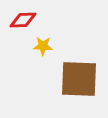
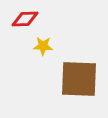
red diamond: moved 2 px right, 1 px up
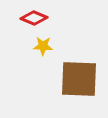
red diamond: moved 9 px right, 1 px up; rotated 24 degrees clockwise
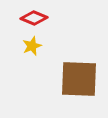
yellow star: moved 11 px left; rotated 24 degrees counterclockwise
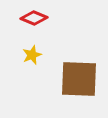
yellow star: moved 9 px down
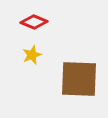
red diamond: moved 4 px down
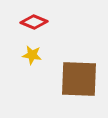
yellow star: rotated 30 degrees clockwise
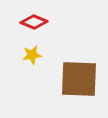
yellow star: rotated 18 degrees counterclockwise
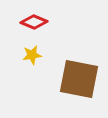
brown square: rotated 9 degrees clockwise
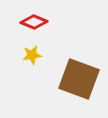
brown square: rotated 9 degrees clockwise
